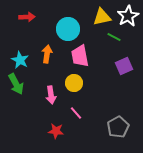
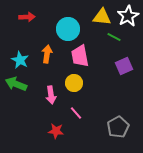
yellow triangle: rotated 18 degrees clockwise
green arrow: rotated 140 degrees clockwise
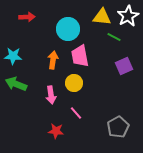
orange arrow: moved 6 px right, 6 px down
cyan star: moved 7 px left, 4 px up; rotated 24 degrees counterclockwise
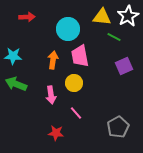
red star: moved 2 px down
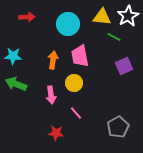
cyan circle: moved 5 px up
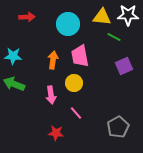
white star: moved 1 px up; rotated 30 degrees clockwise
green arrow: moved 2 px left
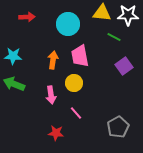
yellow triangle: moved 4 px up
purple square: rotated 12 degrees counterclockwise
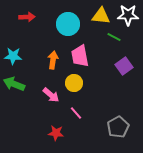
yellow triangle: moved 1 px left, 3 px down
pink arrow: rotated 42 degrees counterclockwise
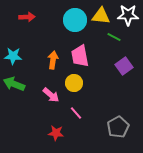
cyan circle: moved 7 px right, 4 px up
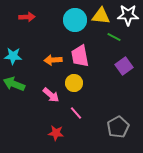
orange arrow: rotated 102 degrees counterclockwise
